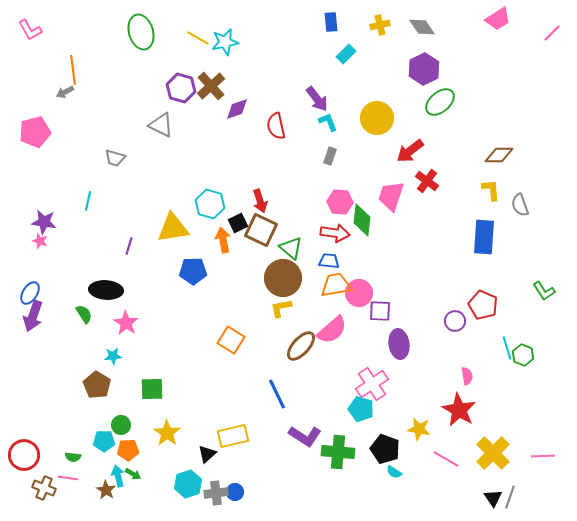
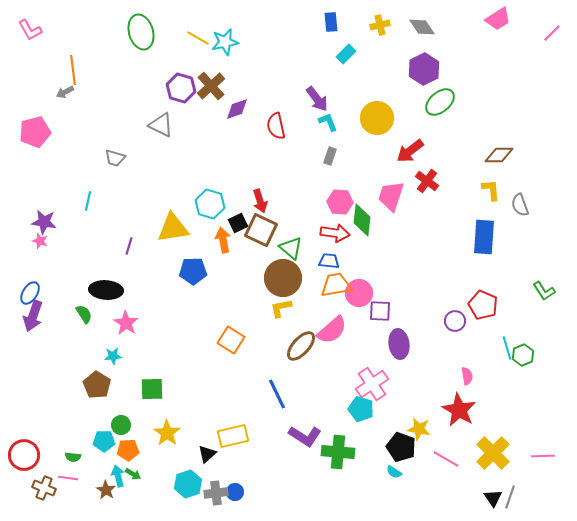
green hexagon at (523, 355): rotated 15 degrees clockwise
black pentagon at (385, 449): moved 16 px right, 2 px up
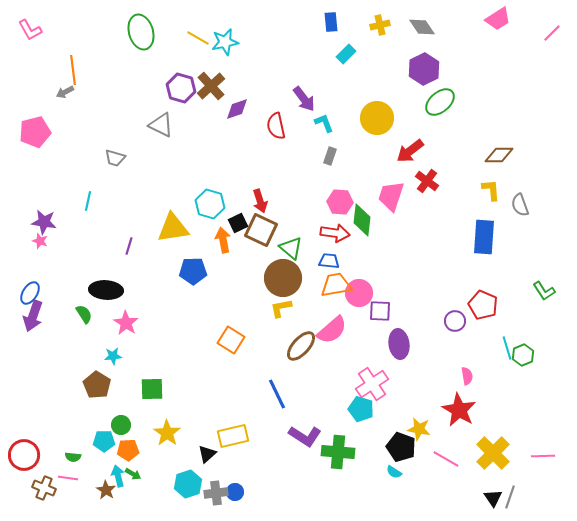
purple arrow at (317, 99): moved 13 px left
cyan L-shape at (328, 122): moved 4 px left, 1 px down
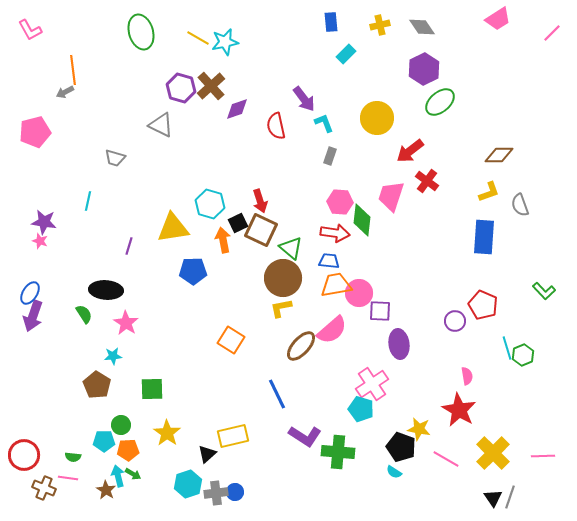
yellow L-shape at (491, 190): moved 2 px left, 2 px down; rotated 75 degrees clockwise
green L-shape at (544, 291): rotated 10 degrees counterclockwise
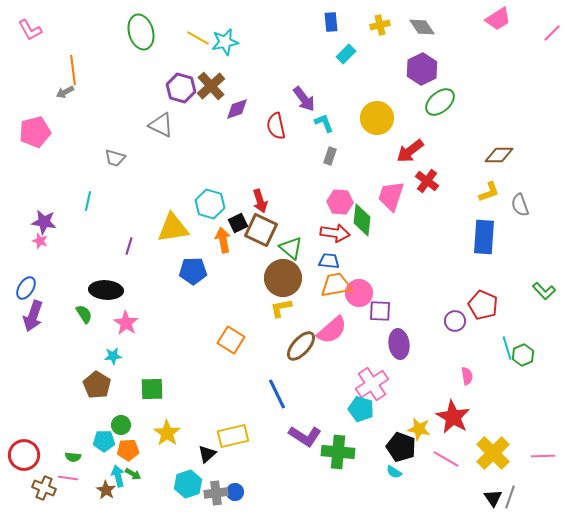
purple hexagon at (424, 69): moved 2 px left
blue ellipse at (30, 293): moved 4 px left, 5 px up
red star at (459, 410): moved 6 px left, 7 px down
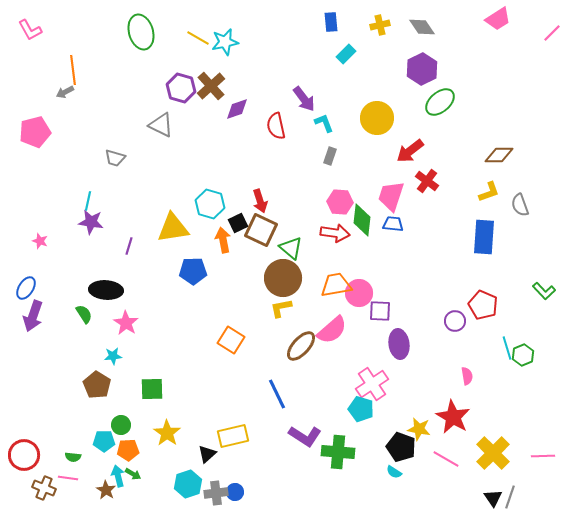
purple star at (44, 222): moved 47 px right
blue trapezoid at (329, 261): moved 64 px right, 37 px up
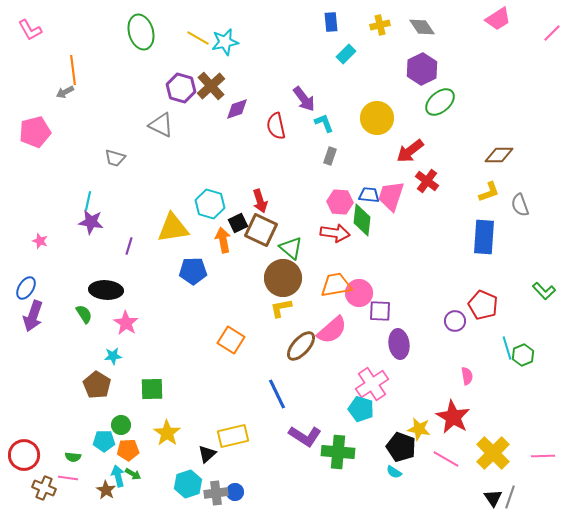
blue trapezoid at (393, 224): moved 24 px left, 29 px up
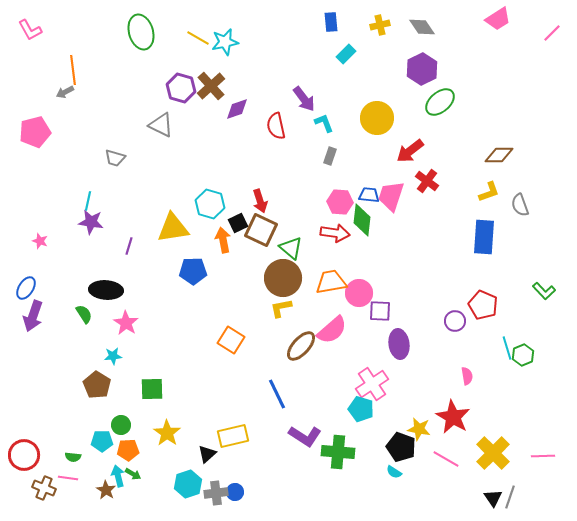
orange trapezoid at (336, 285): moved 5 px left, 3 px up
cyan pentagon at (104, 441): moved 2 px left
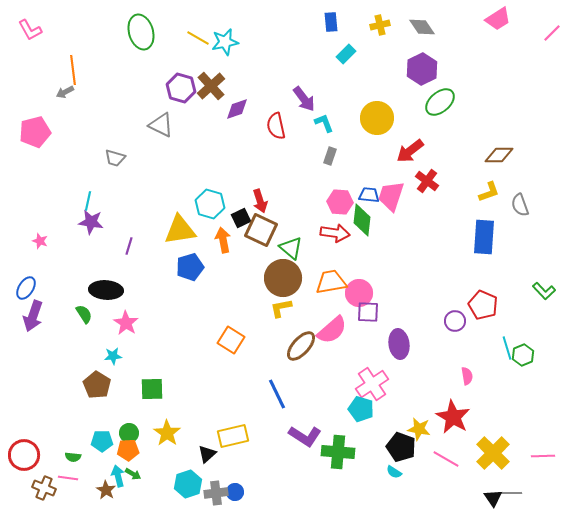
black square at (238, 223): moved 3 px right, 5 px up
yellow triangle at (173, 228): moved 7 px right, 2 px down
blue pentagon at (193, 271): moved 3 px left, 4 px up; rotated 16 degrees counterclockwise
purple square at (380, 311): moved 12 px left, 1 px down
green circle at (121, 425): moved 8 px right, 8 px down
gray line at (510, 497): moved 4 px up; rotated 70 degrees clockwise
